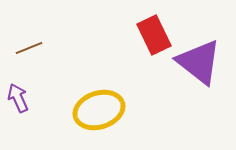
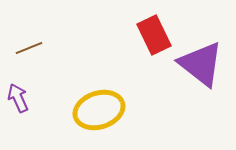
purple triangle: moved 2 px right, 2 px down
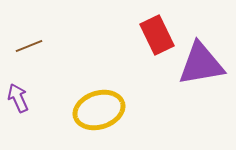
red rectangle: moved 3 px right
brown line: moved 2 px up
purple triangle: rotated 48 degrees counterclockwise
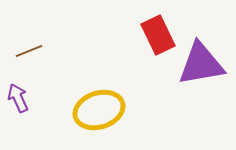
red rectangle: moved 1 px right
brown line: moved 5 px down
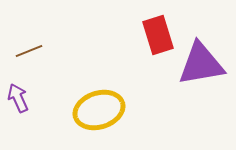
red rectangle: rotated 9 degrees clockwise
